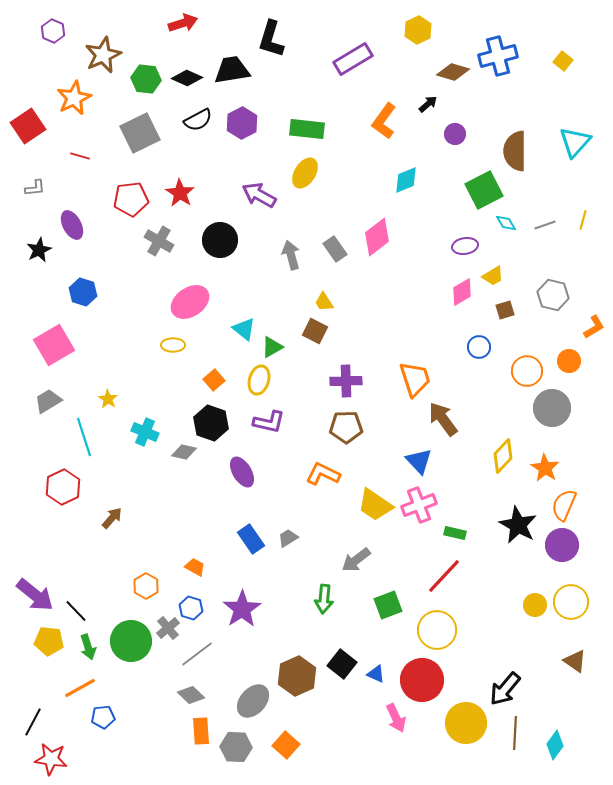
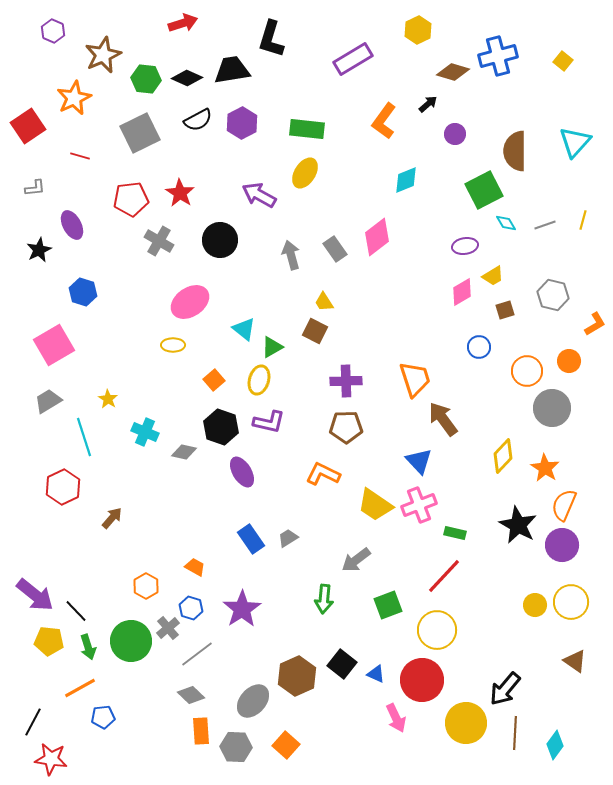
orange L-shape at (594, 327): moved 1 px right, 3 px up
black hexagon at (211, 423): moved 10 px right, 4 px down
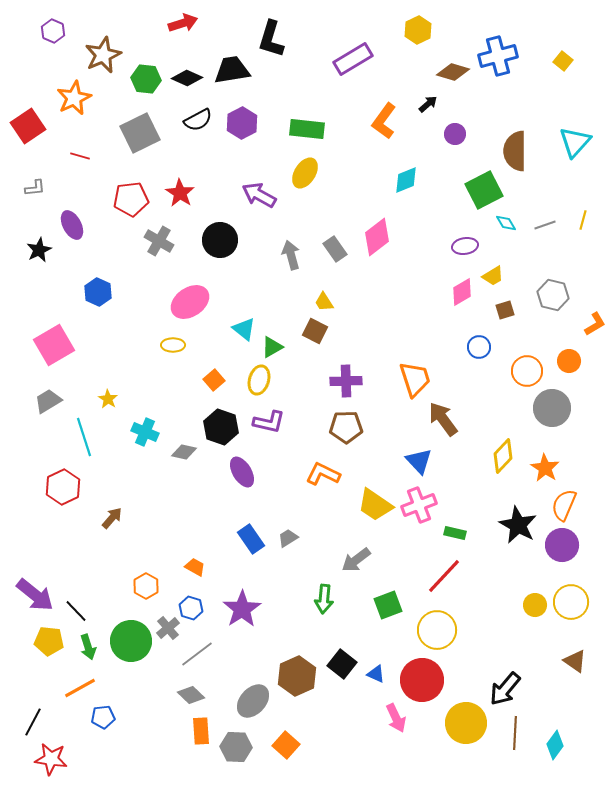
blue hexagon at (83, 292): moved 15 px right; rotated 8 degrees clockwise
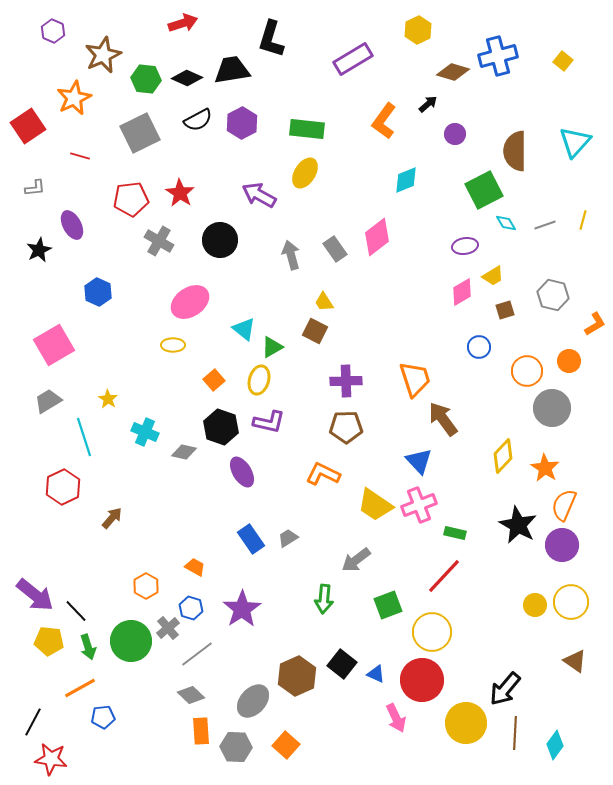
yellow circle at (437, 630): moved 5 px left, 2 px down
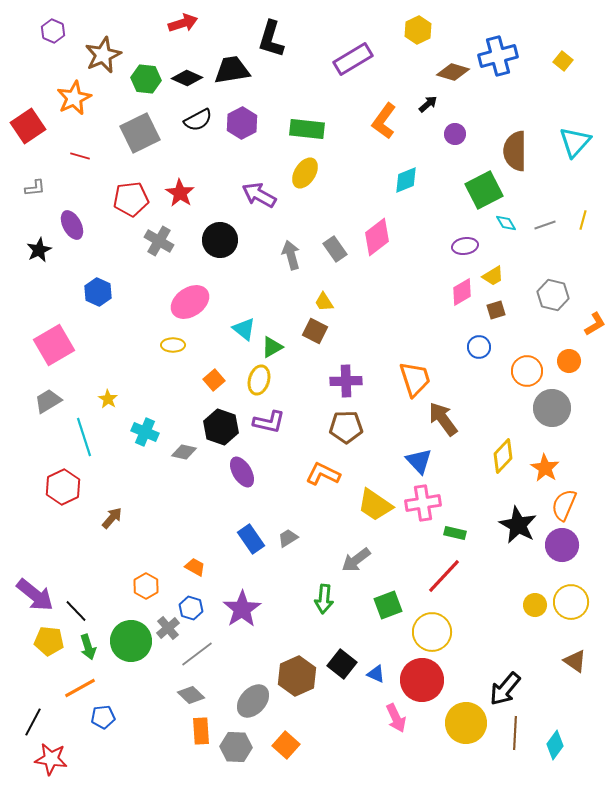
brown square at (505, 310): moved 9 px left
pink cross at (419, 505): moved 4 px right, 2 px up; rotated 12 degrees clockwise
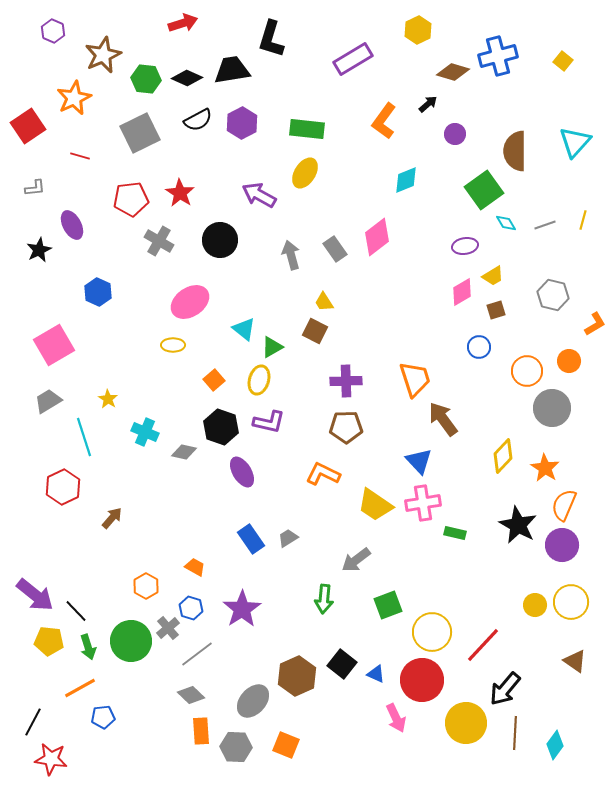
green square at (484, 190): rotated 9 degrees counterclockwise
red line at (444, 576): moved 39 px right, 69 px down
orange square at (286, 745): rotated 20 degrees counterclockwise
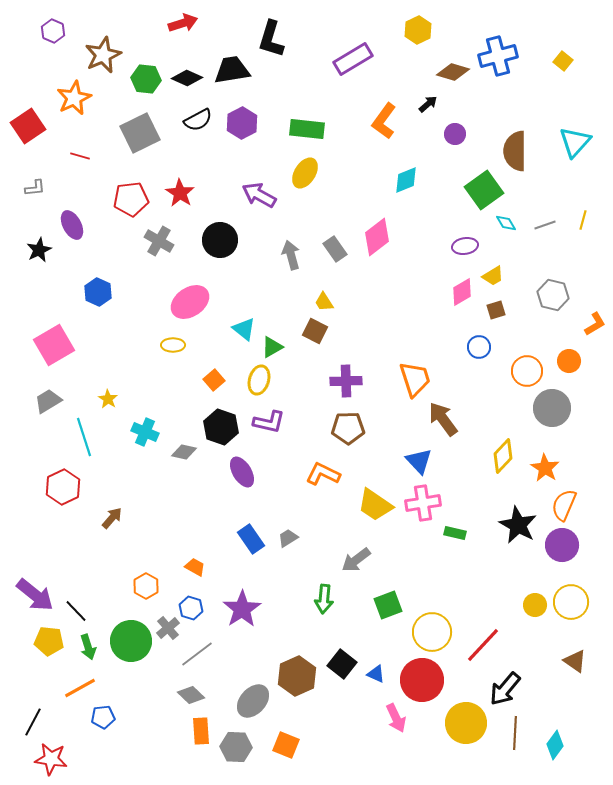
brown pentagon at (346, 427): moved 2 px right, 1 px down
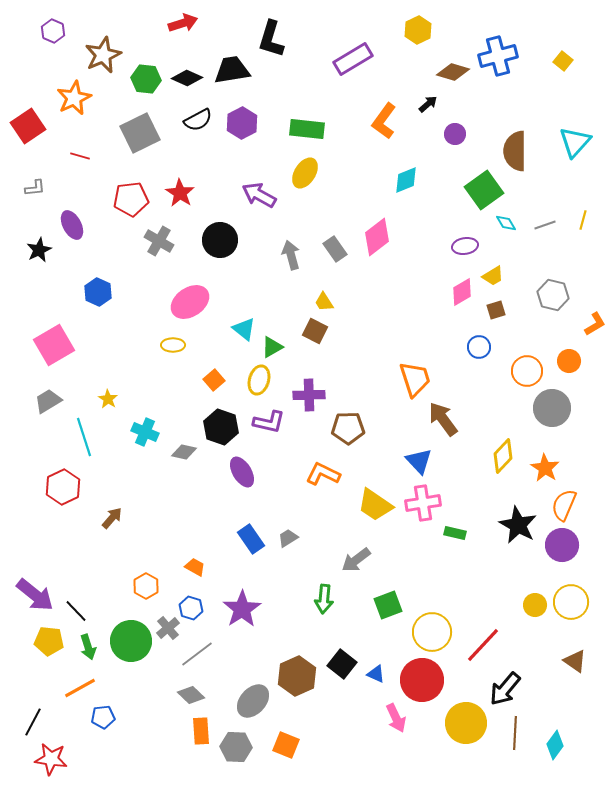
purple cross at (346, 381): moved 37 px left, 14 px down
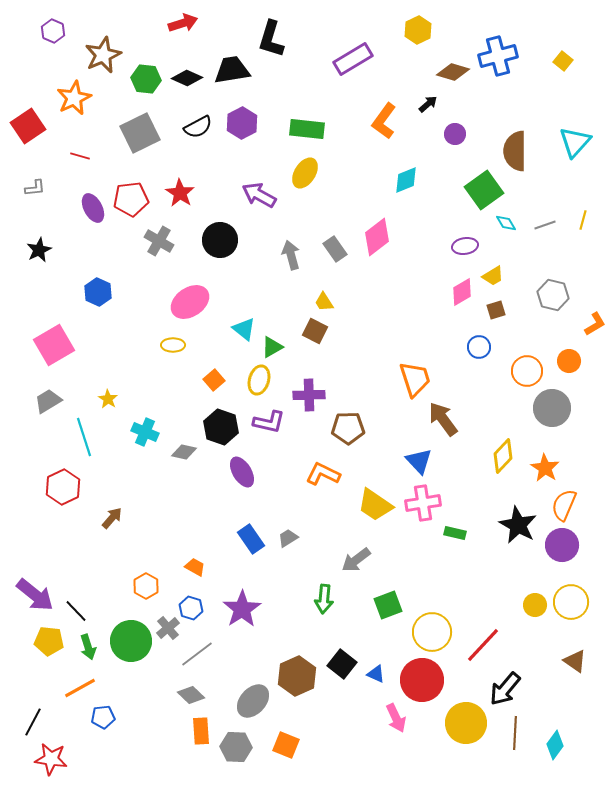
black semicircle at (198, 120): moved 7 px down
purple ellipse at (72, 225): moved 21 px right, 17 px up
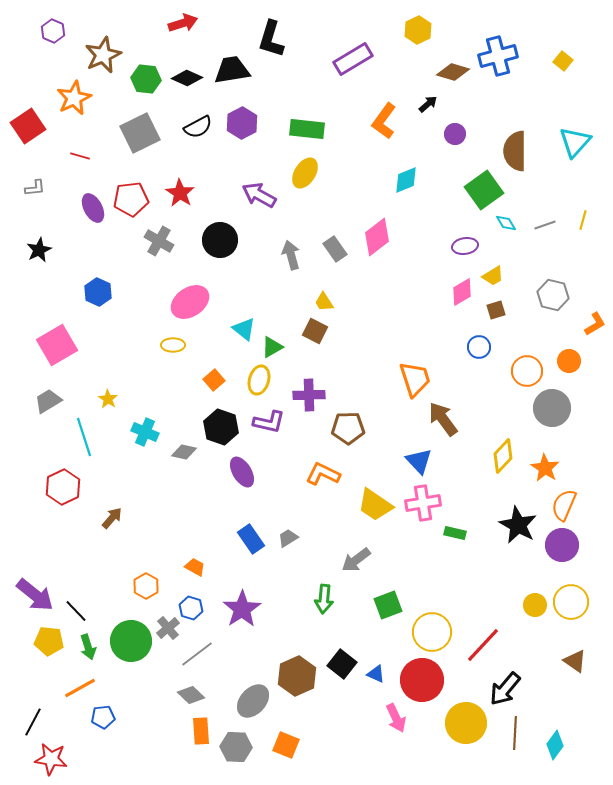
pink square at (54, 345): moved 3 px right
